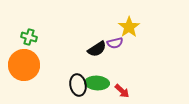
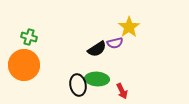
green ellipse: moved 4 px up
red arrow: rotated 21 degrees clockwise
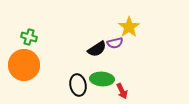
green ellipse: moved 5 px right
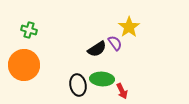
green cross: moved 7 px up
purple semicircle: rotated 112 degrees counterclockwise
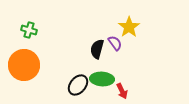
black semicircle: rotated 138 degrees clockwise
black ellipse: rotated 50 degrees clockwise
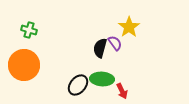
black semicircle: moved 3 px right, 1 px up
